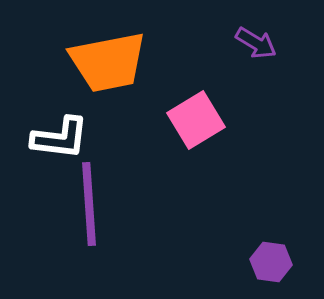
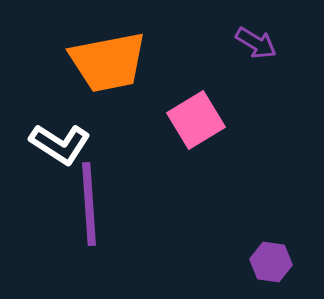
white L-shape: moved 6 px down; rotated 26 degrees clockwise
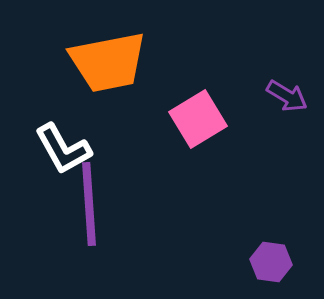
purple arrow: moved 31 px right, 53 px down
pink square: moved 2 px right, 1 px up
white L-shape: moved 3 px right, 5 px down; rotated 28 degrees clockwise
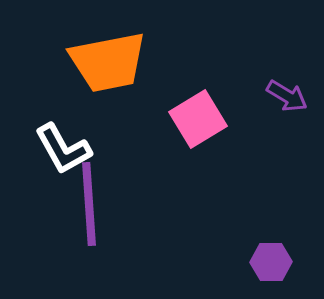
purple hexagon: rotated 9 degrees counterclockwise
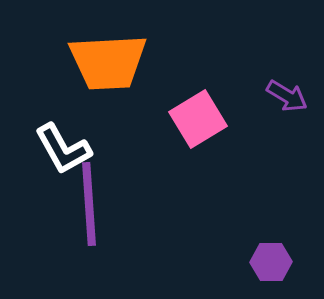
orange trapezoid: rotated 8 degrees clockwise
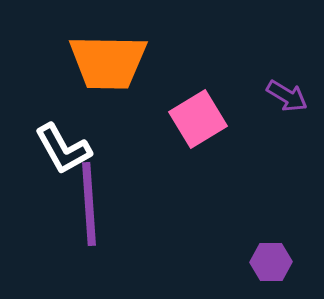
orange trapezoid: rotated 4 degrees clockwise
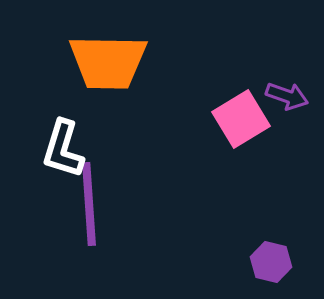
purple arrow: rotated 12 degrees counterclockwise
pink square: moved 43 px right
white L-shape: rotated 46 degrees clockwise
purple hexagon: rotated 15 degrees clockwise
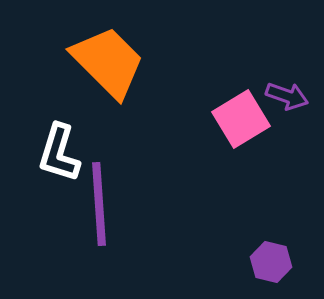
orange trapezoid: rotated 136 degrees counterclockwise
white L-shape: moved 4 px left, 4 px down
purple line: moved 10 px right
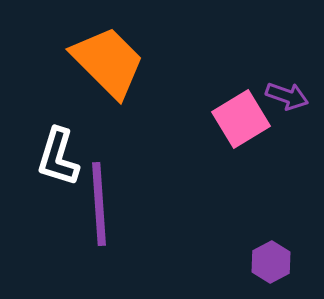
white L-shape: moved 1 px left, 4 px down
purple hexagon: rotated 18 degrees clockwise
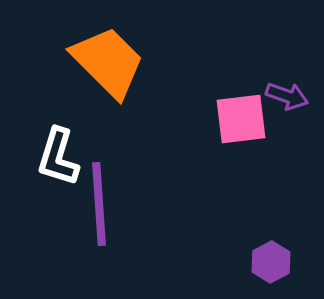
pink square: rotated 24 degrees clockwise
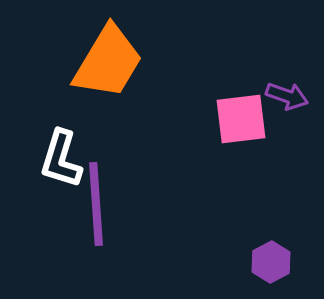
orange trapezoid: rotated 76 degrees clockwise
white L-shape: moved 3 px right, 2 px down
purple line: moved 3 px left
